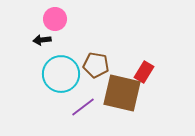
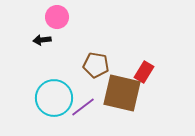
pink circle: moved 2 px right, 2 px up
cyan circle: moved 7 px left, 24 px down
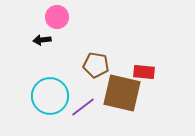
red rectangle: rotated 65 degrees clockwise
cyan circle: moved 4 px left, 2 px up
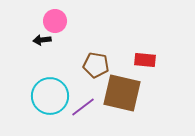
pink circle: moved 2 px left, 4 px down
red rectangle: moved 1 px right, 12 px up
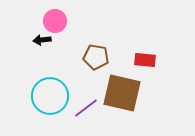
brown pentagon: moved 8 px up
purple line: moved 3 px right, 1 px down
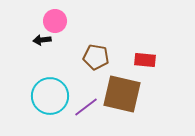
brown square: moved 1 px down
purple line: moved 1 px up
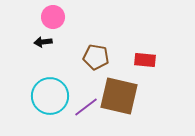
pink circle: moved 2 px left, 4 px up
black arrow: moved 1 px right, 2 px down
brown square: moved 3 px left, 2 px down
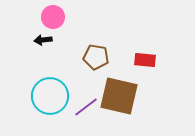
black arrow: moved 2 px up
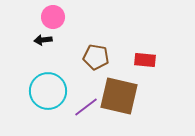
cyan circle: moved 2 px left, 5 px up
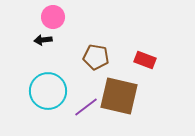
red rectangle: rotated 15 degrees clockwise
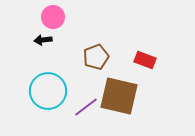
brown pentagon: rotated 30 degrees counterclockwise
